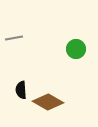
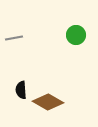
green circle: moved 14 px up
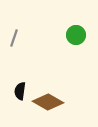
gray line: rotated 60 degrees counterclockwise
black semicircle: moved 1 px left, 1 px down; rotated 12 degrees clockwise
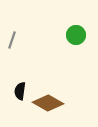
gray line: moved 2 px left, 2 px down
brown diamond: moved 1 px down
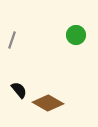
black semicircle: moved 1 px left, 1 px up; rotated 132 degrees clockwise
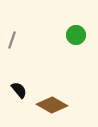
brown diamond: moved 4 px right, 2 px down
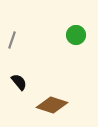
black semicircle: moved 8 px up
brown diamond: rotated 12 degrees counterclockwise
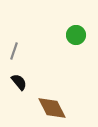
gray line: moved 2 px right, 11 px down
brown diamond: moved 3 px down; rotated 44 degrees clockwise
